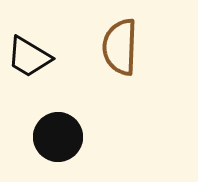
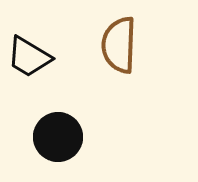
brown semicircle: moved 1 px left, 2 px up
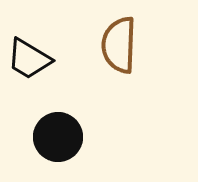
black trapezoid: moved 2 px down
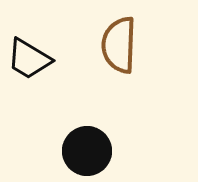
black circle: moved 29 px right, 14 px down
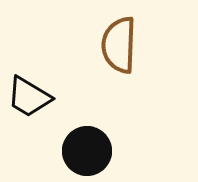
black trapezoid: moved 38 px down
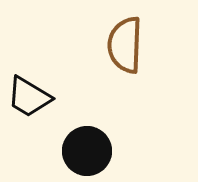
brown semicircle: moved 6 px right
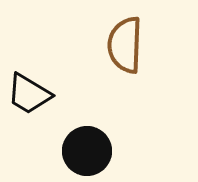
black trapezoid: moved 3 px up
